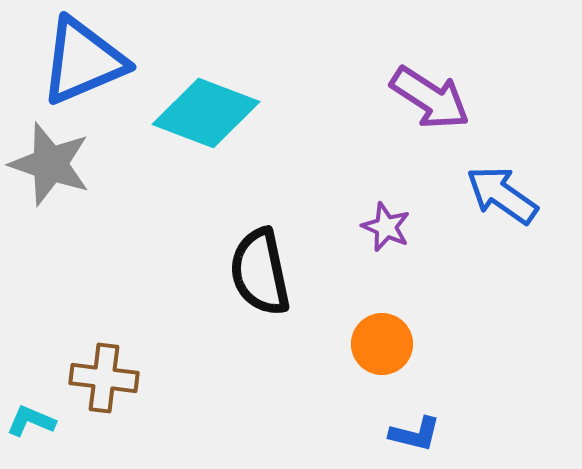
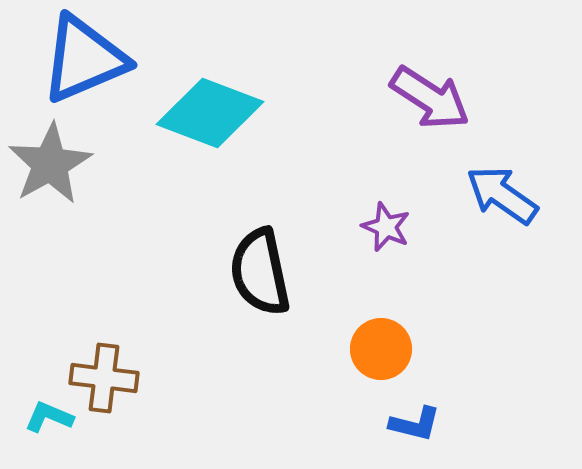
blue triangle: moved 1 px right, 2 px up
cyan diamond: moved 4 px right
gray star: rotated 24 degrees clockwise
orange circle: moved 1 px left, 5 px down
cyan L-shape: moved 18 px right, 4 px up
blue L-shape: moved 10 px up
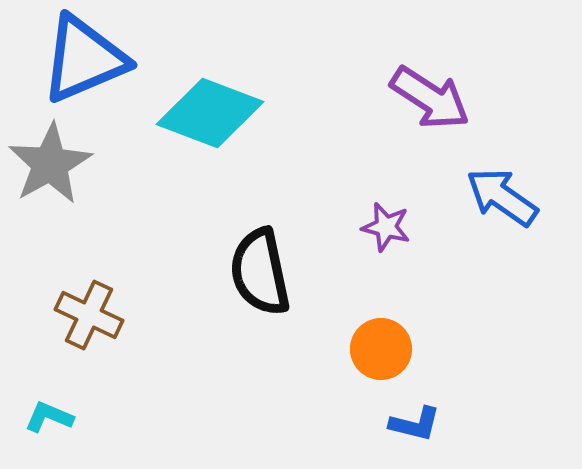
blue arrow: moved 2 px down
purple star: rotated 9 degrees counterclockwise
brown cross: moved 15 px left, 63 px up; rotated 18 degrees clockwise
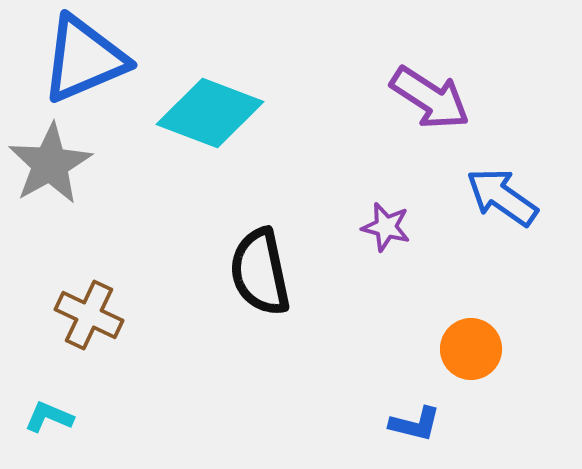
orange circle: moved 90 px right
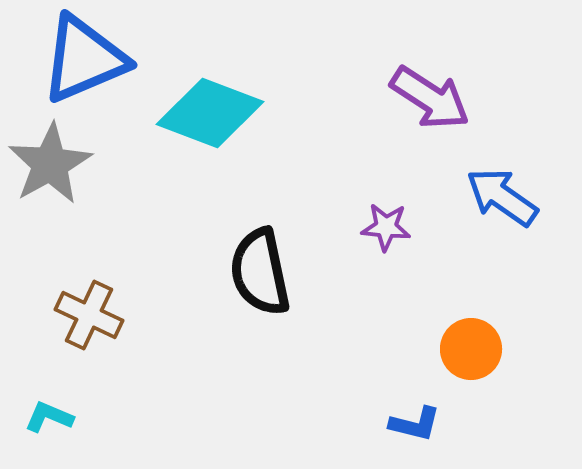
purple star: rotated 9 degrees counterclockwise
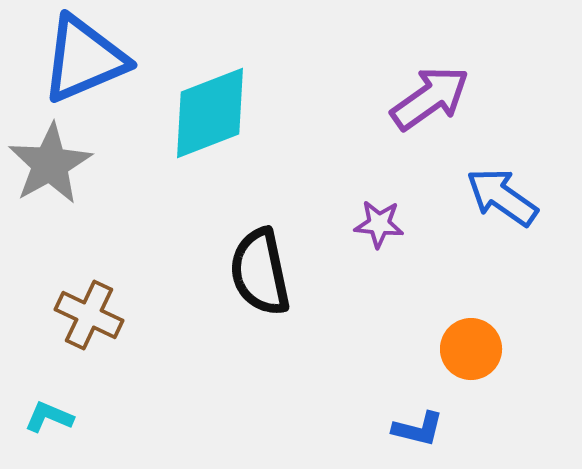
purple arrow: rotated 68 degrees counterclockwise
cyan diamond: rotated 42 degrees counterclockwise
purple star: moved 7 px left, 3 px up
blue L-shape: moved 3 px right, 5 px down
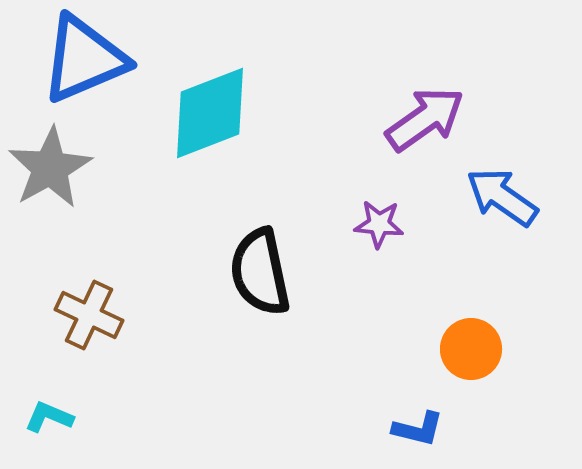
purple arrow: moved 5 px left, 21 px down
gray star: moved 4 px down
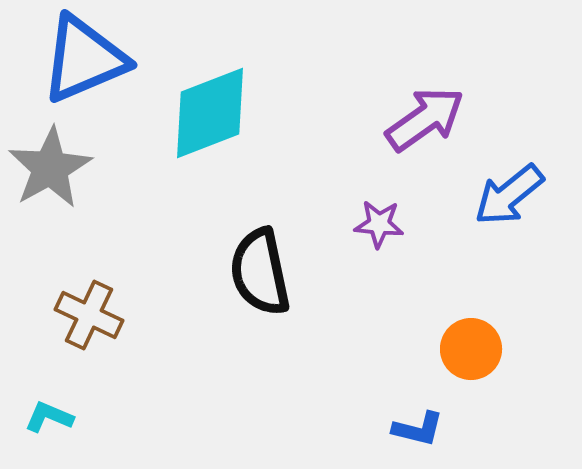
blue arrow: moved 7 px right, 2 px up; rotated 74 degrees counterclockwise
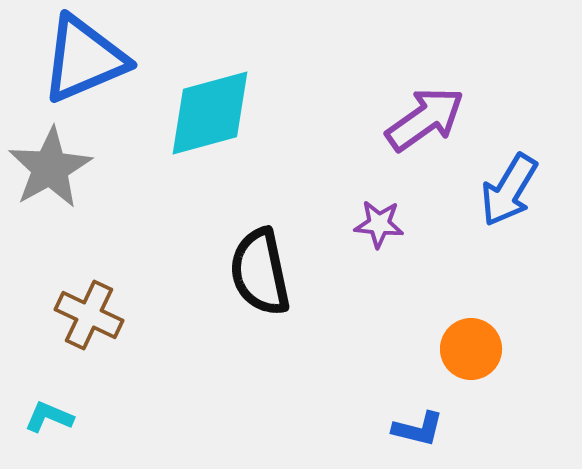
cyan diamond: rotated 6 degrees clockwise
blue arrow: moved 5 px up; rotated 20 degrees counterclockwise
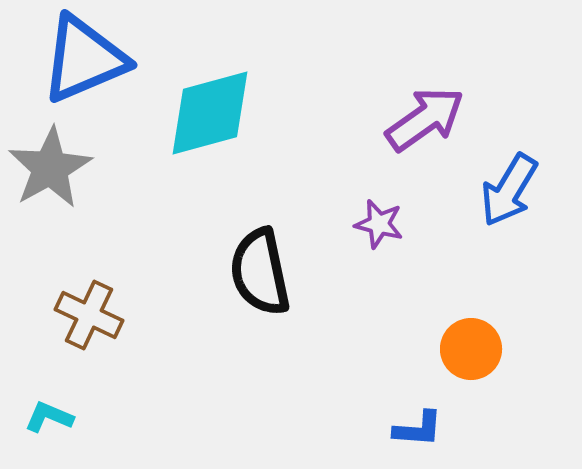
purple star: rotated 9 degrees clockwise
blue L-shape: rotated 10 degrees counterclockwise
